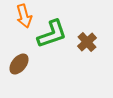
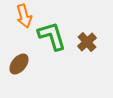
green L-shape: moved 2 px down; rotated 88 degrees counterclockwise
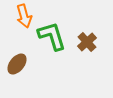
brown ellipse: moved 2 px left
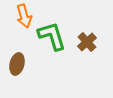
brown ellipse: rotated 25 degrees counterclockwise
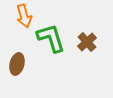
green L-shape: moved 1 px left, 2 px down
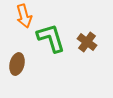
brown cross: rotated 12 degrees counterclockwise
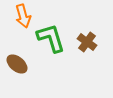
orange arrow: moved 1 px left
brown ellipse: rotated 65 degrees counterclockwise
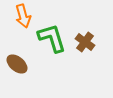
green L-shape: moved 1 px right
brown cross: moved 2 px left
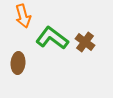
green L-shape: rotated 36 degrees counterclockwise
brown ellipse: moved 1 px right, 1 px up; rotated 55 degrees clockwise
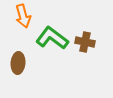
brown cross: rotated 24 degrees counterclockwise
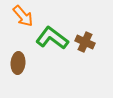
orange arrow: rotated 25 degrees counterclockwise
brown cross: rotated 12 degrees clockwise
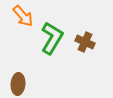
green L-shape: rotated 84 degrees clockwise
brown ellipse: moved 21 px down
